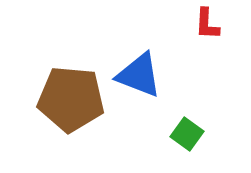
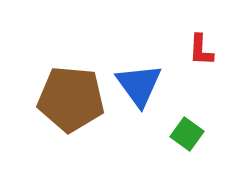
red L-shape: moved 6 px left, 26 px down
blue triangle: moved 10 px down; rotated 33 degrees clockwise
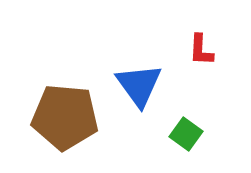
brown pentagon: moved 6 px left, 18 px down
green square: moved 1 px left
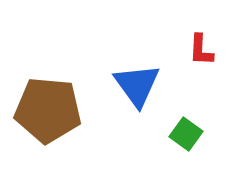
blue triangle: moved 2 px left
brown pentagon: moved 17 px left, 7 px up
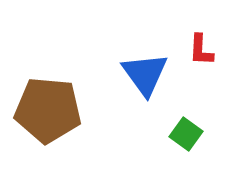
blue triangle: moved 8 px right, 11 px up
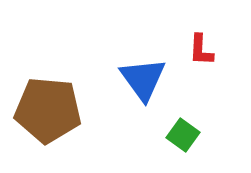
blue triangle: moved 2 px left, 5 px down
green square: moved 3 px left, 1 px down
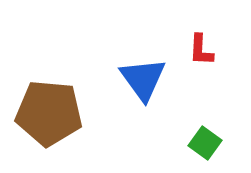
brown pentagon: moved 1 px right, 3 px down
green square: moved 22 px right, 8 px down
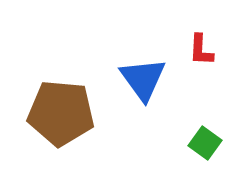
brown pentagon: moved 12 px right
